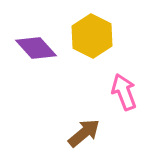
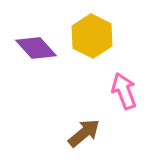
pink arrow: moved 1 px up
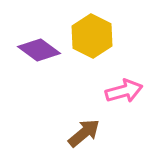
purple diamond: moved 3 px right, 2 px down; rotated 12 degrees counterclockwise
pink arrow: rotated 96 degrees clockwise
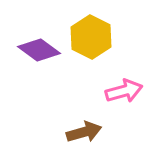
yellow hexagon: moved 1 px left, 1 px down
brown arrow: moved 1 px up; rotated 24 degrees clockwise
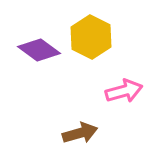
brown arrow: moved 4 px left, 1 px down
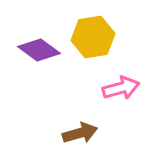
yellow hexagon: moved 2 px right; rotated 24 degrees clockwise
pink arrow: moved 3 px left, 3 px up
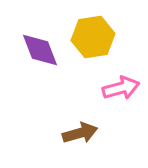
purple diamond: moved 1 px right; rotated 33 degrees clockwise
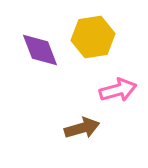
pink arrow: moved 3 px left, 2 px down
brown arrow: moved 2 px right, 5 px up
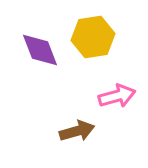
pink arrow: moved 1 px left, 6 px down
brown arrow: moved 5 px left, 3 px down
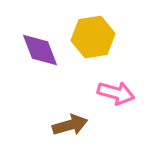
pink arrow: moved 1 px left, 3 px up; rotated 30 degrees clockwise
brown arrow: moved 7 px left, 6 px up
